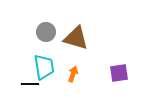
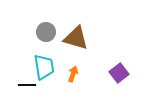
purple square: rotated 30 degrees counterclockwise
black line: moved 3 px left, 1 px down
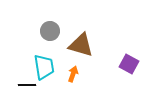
gray circle: moved 4 px right, 1 px up
brown triangle: moved 5 px right, 7 px down
purple square: moved 10 px right, 9 px up; rotated 24 degrees counterclockwise
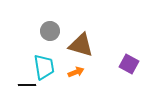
orange arrow: moved 3 px right, 2 px up; rotated 49 degrees clockwise
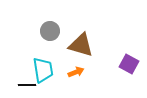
cyan trapezoid: moved 1 px left, 3 px down
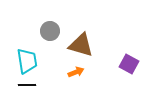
cyan trapezoid: moved 16 px left, 9 px up
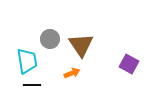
gray circle: moved 8 px down
brown triangle: rotated 40 degrees clockwise
orange arrow: moved 4 px left, 1 px down
black line: moved 5 px right
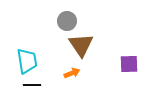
gray circle: moved 17 px right, 18 px up
purple square: rotated 30 degrees counterclockwise
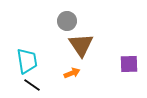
black line: rotated 36 degrees clockwise
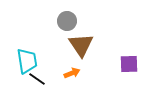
black line: moved 5 px right, 6 px up
